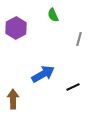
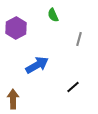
blue arrow: moved 6 px left, 9 px up
black line: rotated 16 degrees counterclockwise
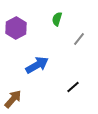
green semicircle: moved 4 px right, 4 px down; rotated 40 degrees clockwise
gray line: rotated 24 degrees clockwise
brown arrow: rotated 42 degrees clockwise
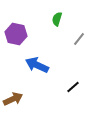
purple hexagon: moved 6 px down; rotated 20 degrees counterclockwise
blue arrow: rotated 125 degrees counterclockwise
brown arrow: rotated 24 degrees clockwise
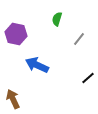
black line: moved 15 px right, 9 px up
brown arrow: rotated 90 degrees counterclockwise
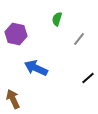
blue arrow: moved 1 px left, 3 px down
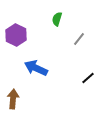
purple hexagon: moved 1 px down; rotated 15 degrees clockwise
brown arrow: rotated 30 degrees clockwise
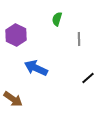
gray line: rotated 40 degrees counterclockwise
brown arrow: rotated 120 degrees clockwise
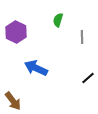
green semicircle: moved 1 px right, 1 px down
purple hexagon: moved 3 px up
gray line: moved 3 px right, 2 px up
brown arrow: moved 2 px down; rotated 18 degrees clockwise
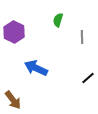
purple hexagon: moved 2 px left
brown arrow: moved 1 px up
